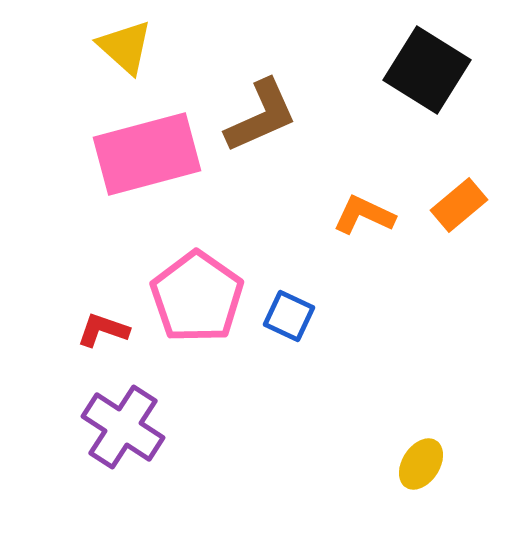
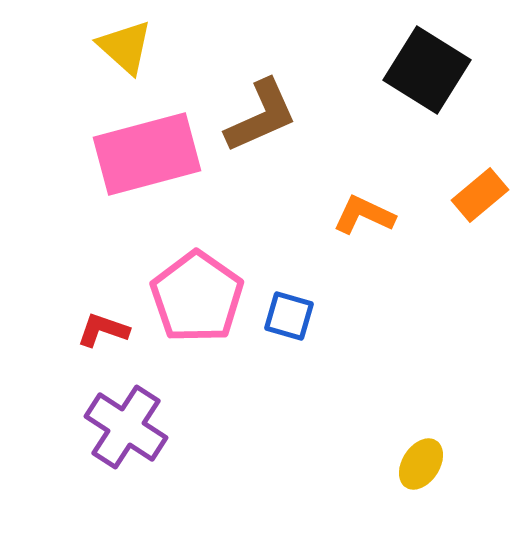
orange rectangle: moved 21 px right, 10 px up
blue square: rotated 9 degrees counterclockwise
purple cross: moved 3 px right
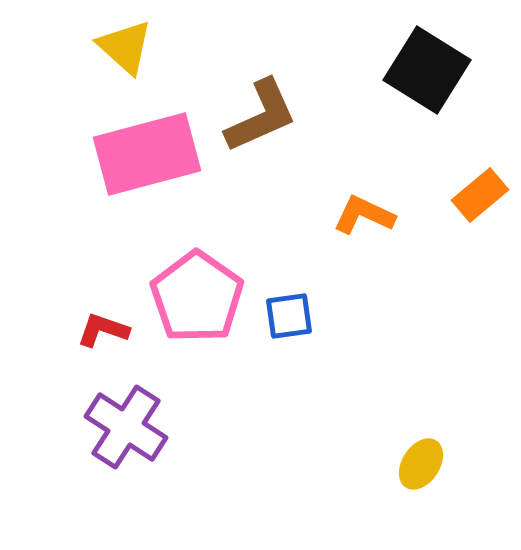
blue square: rotated 24 degrees counterclockwise
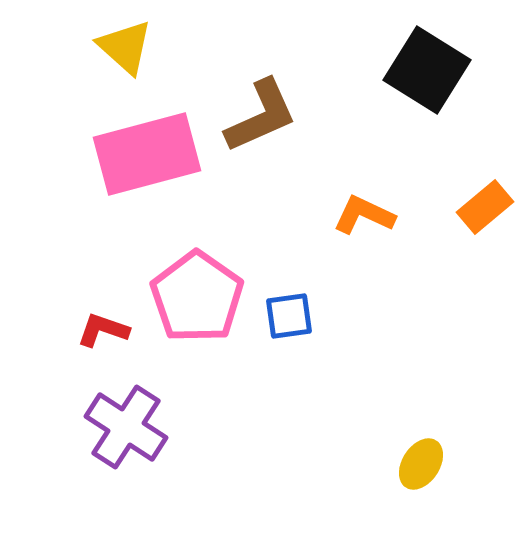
orange rectangle: moved 5 px right, 12 px down
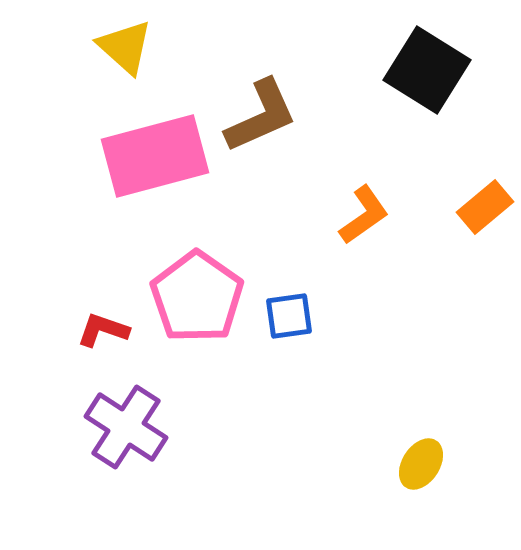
pink rectangle: moved 8 px right, 2 px down
orange L-shape: rotated 120 degrees clockwise
